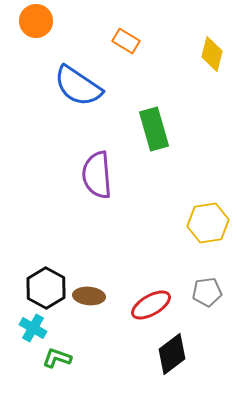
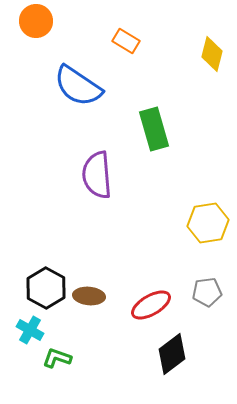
cyan cross: moved 3 px left, 2 px down
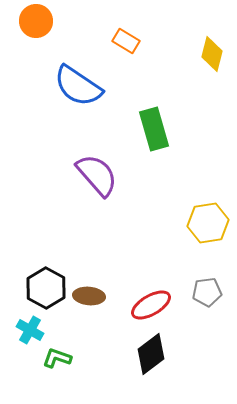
purple semicircle: rotated 144 degrees clockwise
black diamond: moved 21 px left
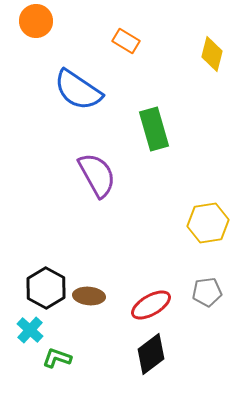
blue semicircle: moved 4 px down
purple semicircle: rotated 12 degrees clockwise
cyan cross: rotated 12 degrees clockwise
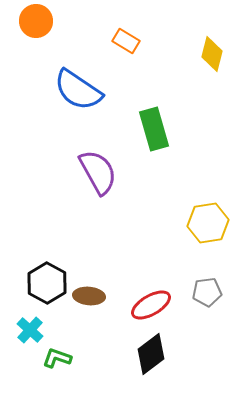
purple semicircle: moved 1 px right, 3 px up
black hexagon: moved 1 px right, 5 px up
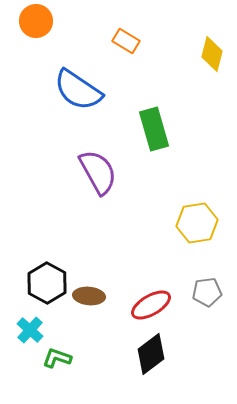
yellow hexagon: moved 11 px left
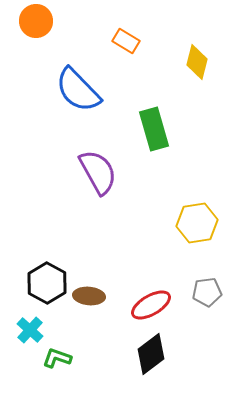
yellow diamond: moved 15 px left, 8 px down
blue semicircle: rotated 12 degrees clockwise
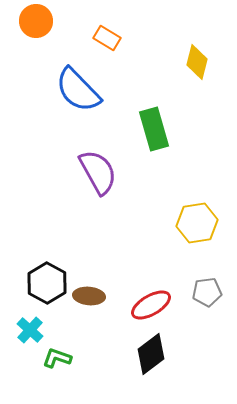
orange rectangle: moved 19 px left, 3 px up
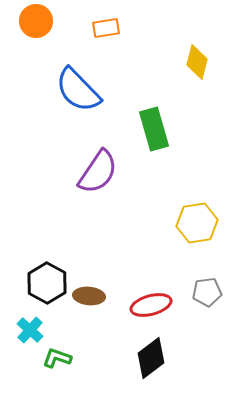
orange rectangle: moved 1 px left, 10 px up; rotated 40 degrees counterclockwise
purple semicircle: rotated 63 degrees clockwise
red ellipse: rotated 15 degrees clockwise
black diamond: moved 4 px down
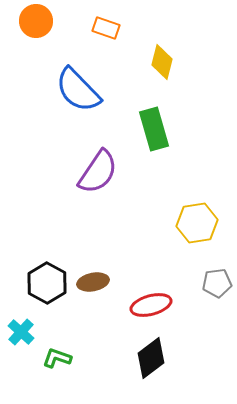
orange rectangle: rotated 28 degrees clockwise
yellow diamond: moved 35 px left
gray pentagon: moved 10 px right, 9 px up
brown ellipse: moved 4 px right, 14 px up; rotated 16 degrees counterclockwise
cyan cross: moved 9 px left, 2 px down
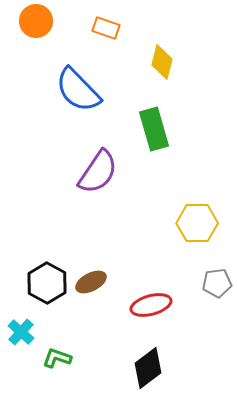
yellow hexagon: rotated 9 degrees clockwise
brown ellipse: moved 2 px left; rotated 16 degrees counterclockwise
black diamond: moved 3 px left, 10 px down
